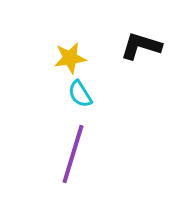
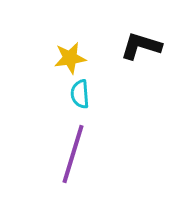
cyan semicircle: rotated 28 degrees clockwise
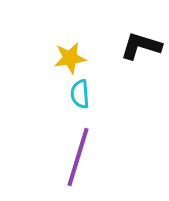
purple line: moved 5 px right, 3 px down
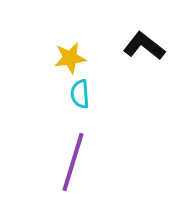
black L-shape: moved 3 px right; rotated 21 degrees clockwise
purple line: moved 5 px left, 5 px down
